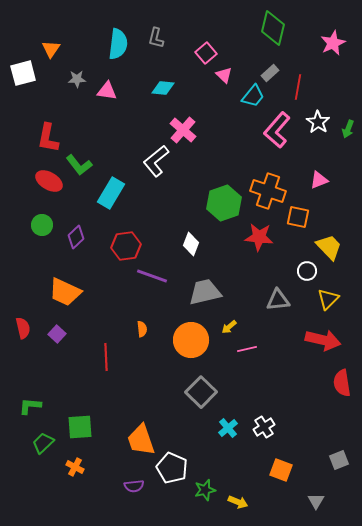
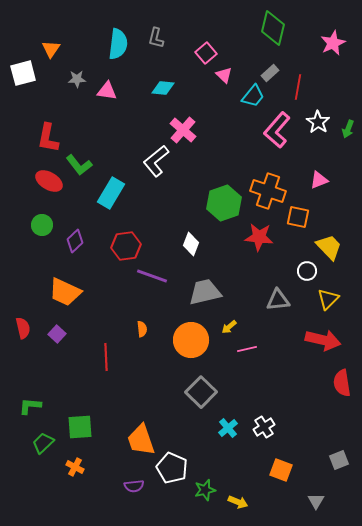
purple diamond at (76, 237): moved 1 px left, 4 px down
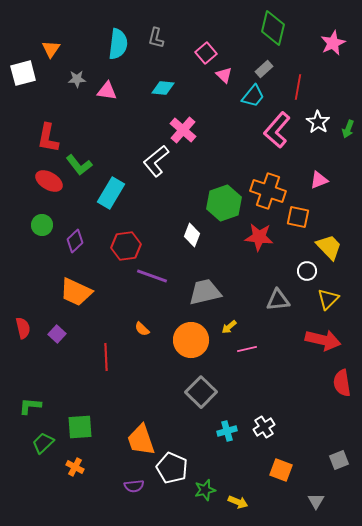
gray rectangle at (270, 73): moved 6 px left, 4 px up
white diamond at (191, 244): moved 1 px right, 9 px up
orange trapezoid at (65, 292): moved 11 px right
orange semicircle at (142, 329): rotated 140 degrees clockwise
cyan cross at (228, 428): moved 1 px left, 3 px down; rotated 24 degrees clockwise
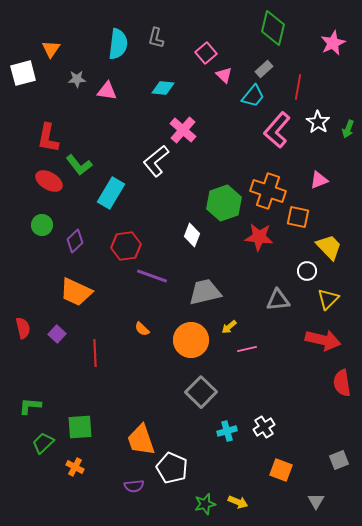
red line at (106, 357): moved 11 px left, 4 px up
green star at (205, 490): moved 14 px down
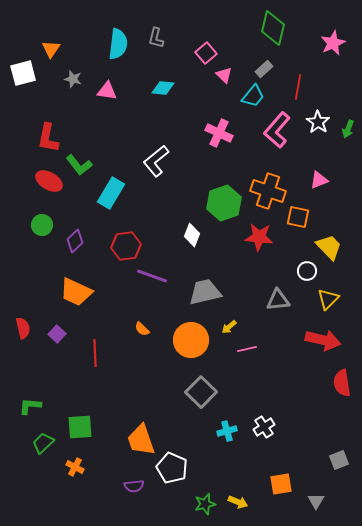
gray star at (77, 79): moved 4 px left; rotated 18 degrees clockwise
pink cross at (183, 130): moved 36 px right, 3 px down; rotated 16 degrees counterclockwise
orange square at (281, 470): moved 14 px down; rotated 30 degrees counterclockwise
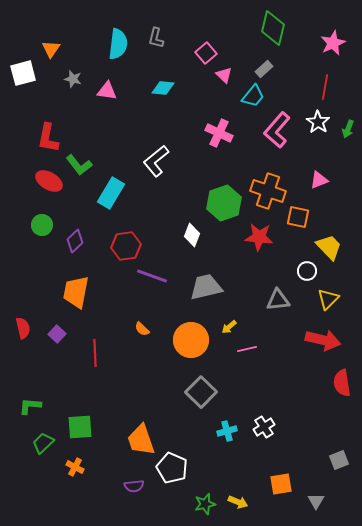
red line at (298, 87): moved 27 px right
orange trapezoid at (76, 292): rotated 76 degrees clockwise
gray trapezoid at (205, 292): moved 1 px right, 5 px up
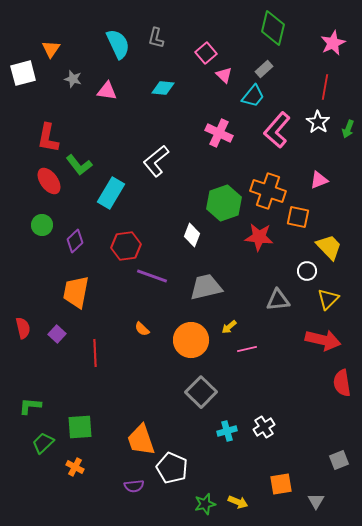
cyan semicircle at (118, 44): rotated 32 degrees counterclockwise
red ellipse at (49, 181): rotated 24 degrees clockwise
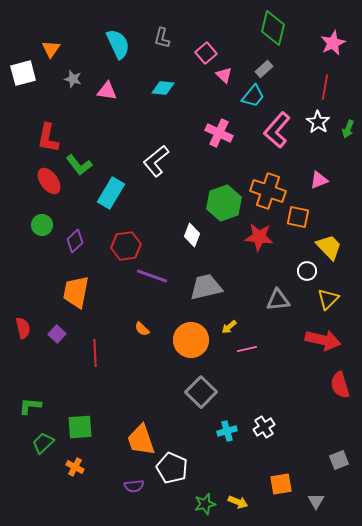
gray L-shape at (156, 38): moved 6 px right
red semicircle at (342, 383): moved 2 px left, 2 px down; rotated 8 degrees counterclockwise
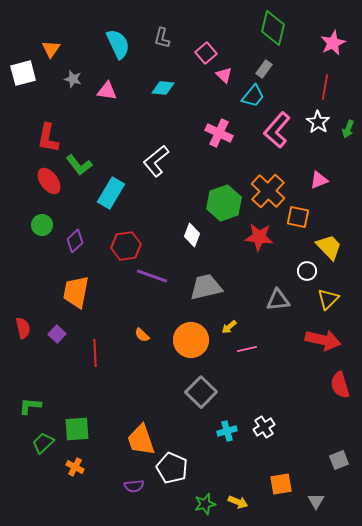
gray rectangle at (264, 69): rotated 12 degrees counterclockwise
orange cross at (268, 191): rotated 24 degrees clockwise
orange semicircle at (142, 329): moved 6 px down
green square at (80, 427): moved 3 px left, 2 px down
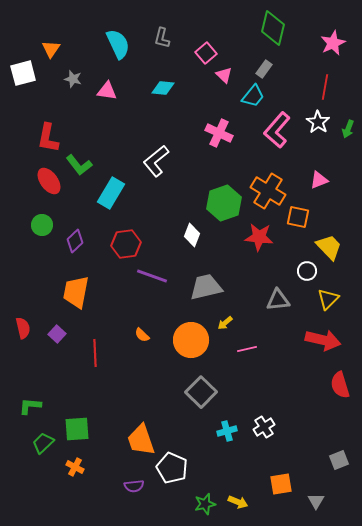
orange cross at (268, 191): rotated 12 degrees counterclockwise
red hexagon at (126, 246): moved 2 px up
yellow arrow at (229, 327): moved 4 px left, 4 px up
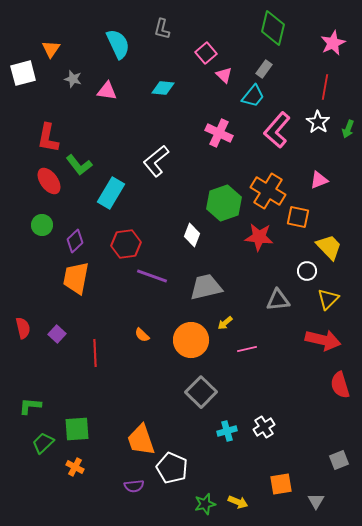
gray L-shape at (162, 38): moved 9 px up
orange trapezoid at (76, 292): moved 14 px up
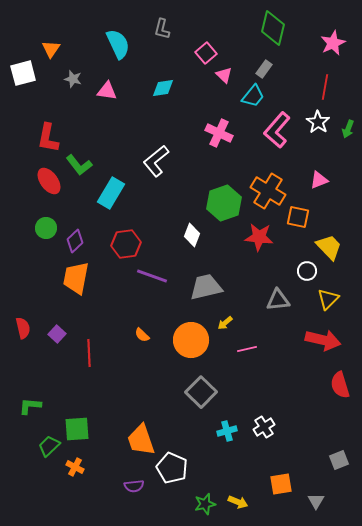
cyan diamond at (163, 88): rotated 15 degrees counterclockwise
green circle at (42, 225): moved 4 px right, 3 px down
red line at (95, 353): moved 6 px left
green trapezoid at (43, 443): moved 6 px right, 3 px down
